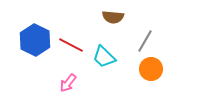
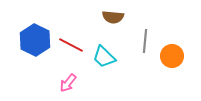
gray line: rotated 25 degrees counterclockwise
orange circle: moved 21 px right, 13 px up
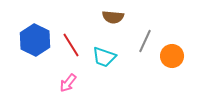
gray line: rotated 20 degrees clockwise
red line: rotated 30 degrees clockwise
cyan trapezoid: rotated 25 degrees counterclockwise
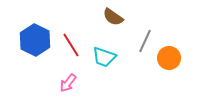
brown semicircle: rotated 30 degrees clockwise
orange circle: moved 3 px left, 2 px down
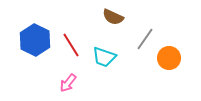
brown semicircle: rotated 10 degrees counterclockwise
gray line: moved 2 px up; rotated 10 degrees clockwise
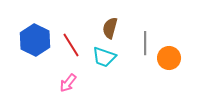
brown semicircle: moved 3 px left, 11 px down; rotated 80 degrees clockwise
gray line: moved 4 px down; rotated 35 degrees counterclockwise
